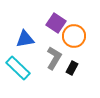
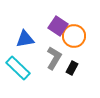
purple square: moved 2 px right, 3 px down
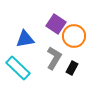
purple square: moved 2 px left, 2 px up
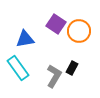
orange circle: moved 5 px right, 5 px up
gray L-shape: moved 18 px down
cyan rectangle: rotated 10 degrees clockwise
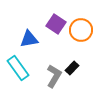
orange circle: moved 2 px right, 1 px up
blue triangle: moved 4 px right
black rectangle: rotated 16 degrees clockwise
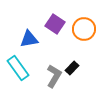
purple square: moved 1 px left
orange circle: moved 3 px right, 1 px up
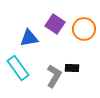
blue triangle: moved 1 px up
black rectangle: rotated 48 degrees clockwise
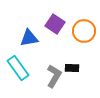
orange circle: moved 2 px down
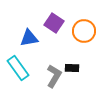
purple square: moved 1 px left, 1 px up
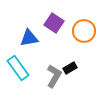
black rectangle: moved 2 px left; rotated 32 degrees counterclockwise
